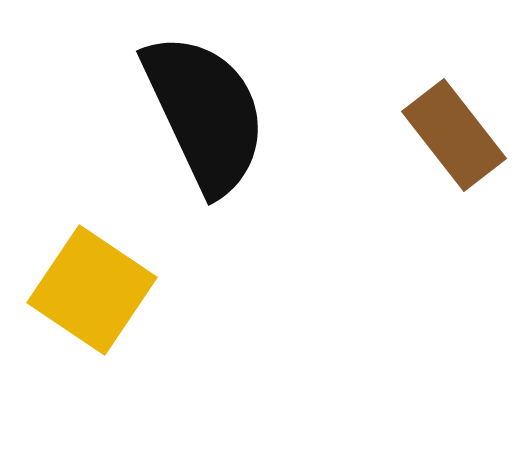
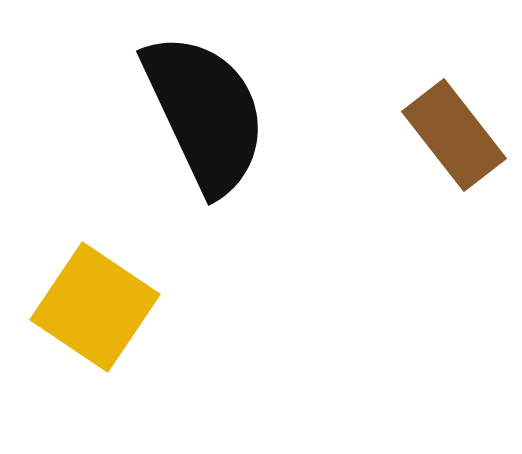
yellow square: moved 3 px right, 17 px down
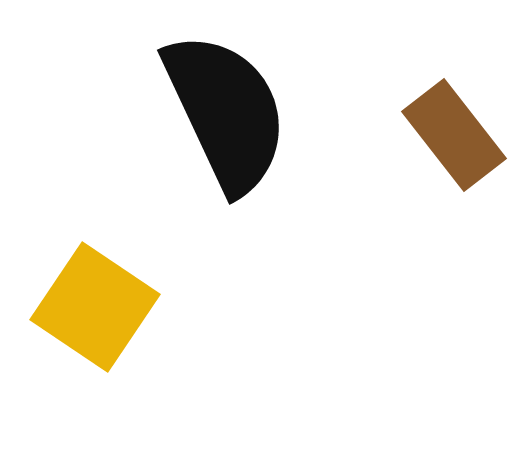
black semicircle: moved 21 px right, 1 px up
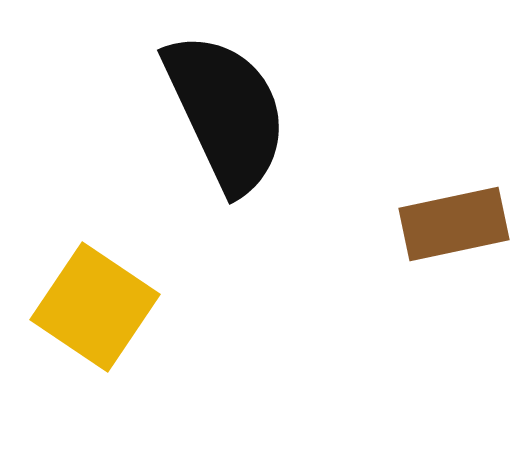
brown rectangle: moved 89 px down; rotated 64 degrees counterclockwise
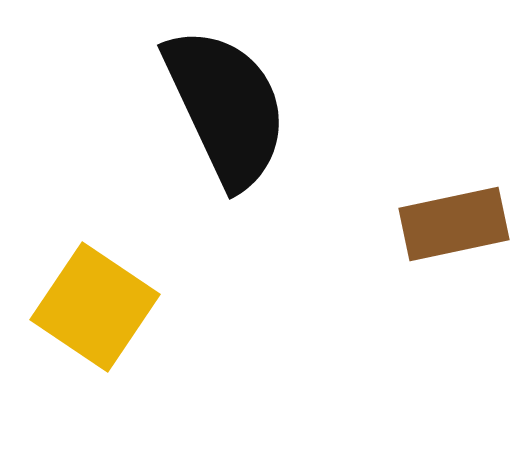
black semicircle: moved 5 px up
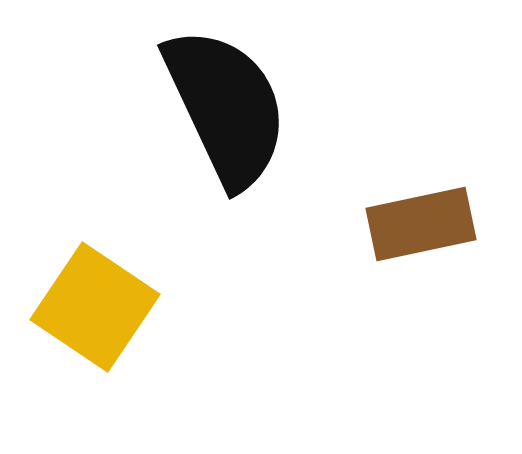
brown rectangle: moved 33 px left
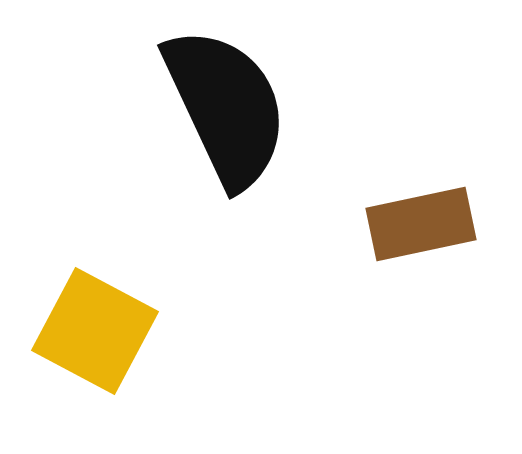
yellow square: moved 24 px down; rotated 6 degrees counterclockwise
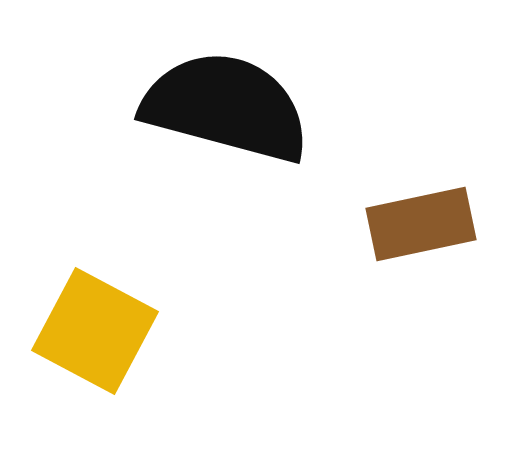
black semicircle: rotated 50 degrees counterclockwise
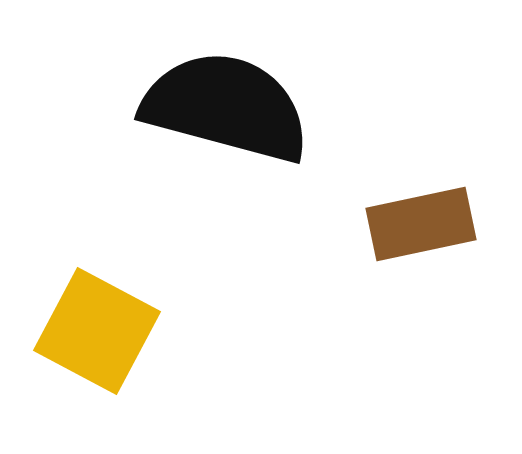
yellow square: moved 2 px right
